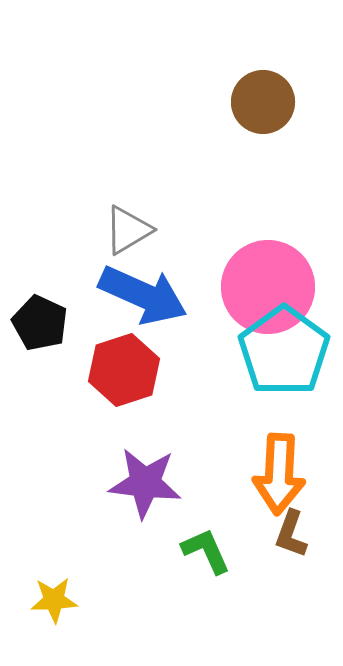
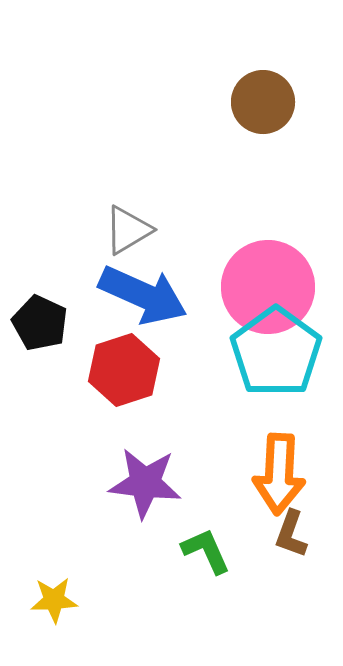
cyan pentagon: moved 8 px left, 1 px down
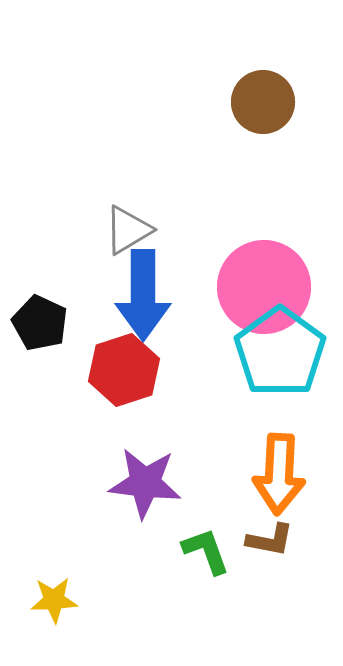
pink circle: moved 4 px left
blue arrow: rotated 66 degrees clockwise
cyan pentagon: moved 4 px right
brown L-shape: moved 21 px left, 6 px down; rotated 99 degrees counterclockwise
green L-shape: rotated 4 degrees clockwise
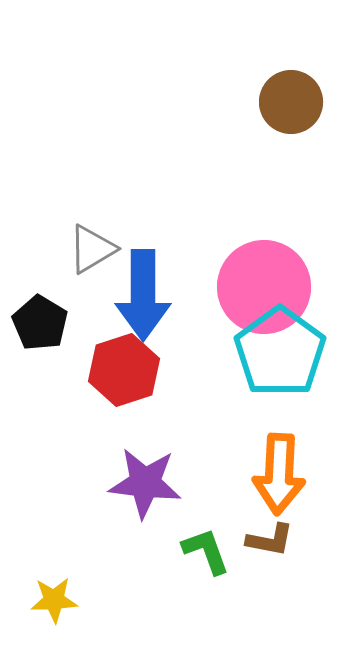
brown circle: moved 28 px right
gray triangle: moved 36 px left, 19 px down
black pentagon: rotated 6 degrees clockwise
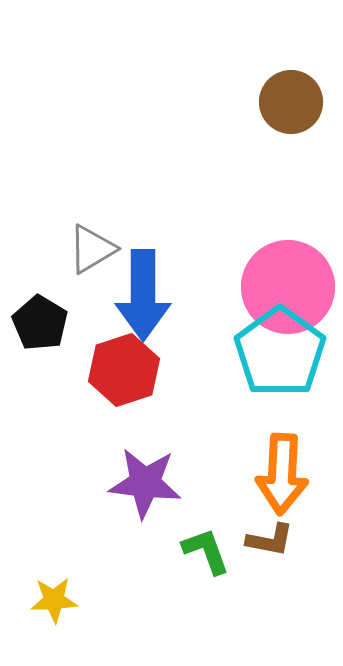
pink circle: moved 24 px right
orange arrow: moved 3 px right
